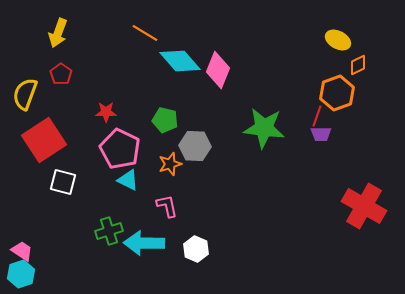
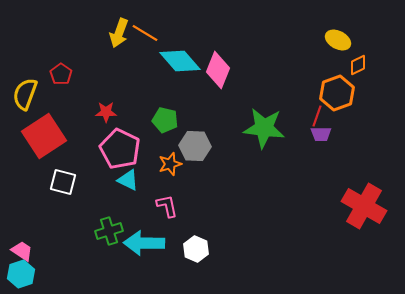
yellow arrow: moved 61 px right
red square: moved 4 px up
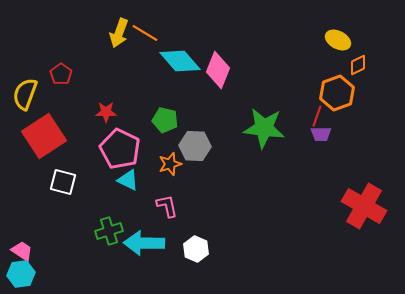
cyan hexagon: rotated 12 degrees clockwise
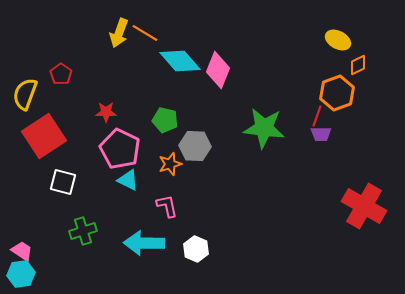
green cross: moved 26 px left
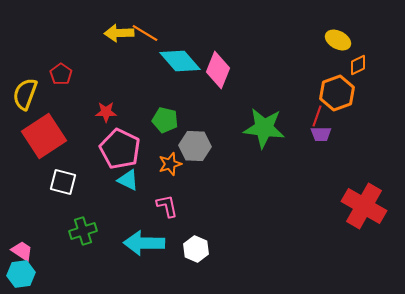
yellow arrow: rotated 68 degrees clockwise
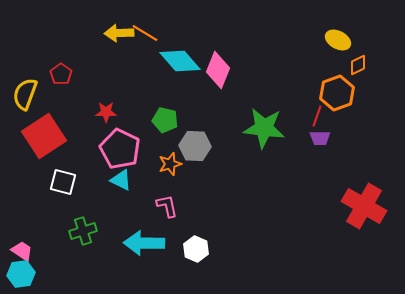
purple trapezoid: moved 1 px left, 4 px down
cyan triangle: moved 7 px left
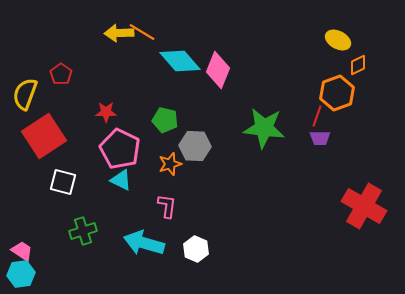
orange line: moved 3 px left, 1 px up
pink L-shape: rotated 20 degrees clockwise
cyan arrow: rotated 15 degrees clockwise
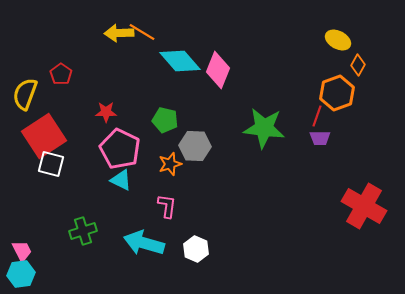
orange diamond: rotated 35 degrees counterclockwise
white square: moved 12 px left, 18 px up
pink trapezoid: rotated 30 degrees clockwise
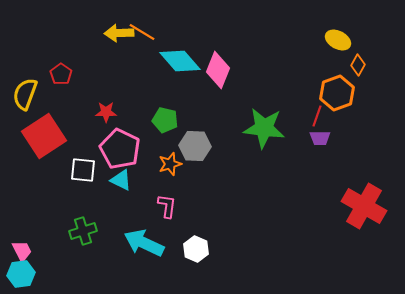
white square: moved 32 px right, 6 px down; rotated 8 degrees counterclockwise
cyan arrow: rotated 9 degrees clockwise
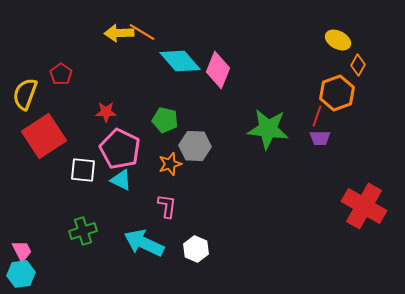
green star: moved 4 px right, 1 px down
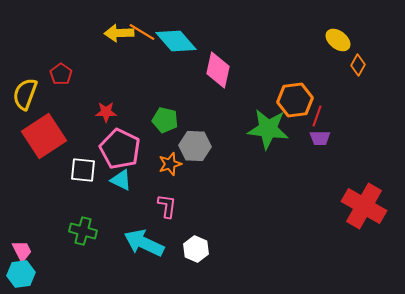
yellow ellipse: rotated 10 degrees clockwise
cyan diamond: moved 4 px left, 20 px up
pink diamond: rotated 9 degrees counterclockwise
orange hexagon: moved 42 px left, 7 px down; rotated 12 degrees clockwise
green cross: rotated 32 degrees clockwise
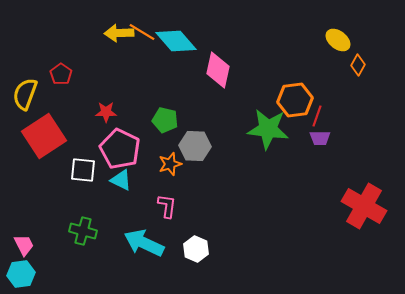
pink trapezoid: moved 2 px right, 6 px up
